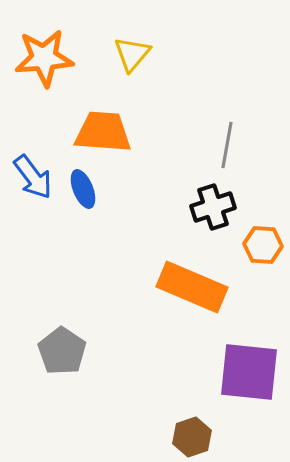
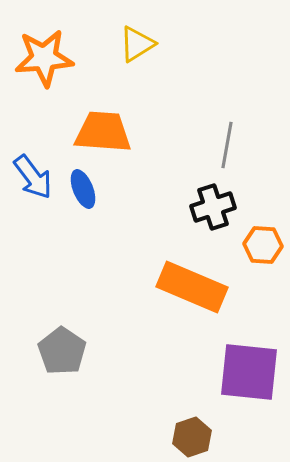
yellow triangle: moved 5 px right, 10 px up; rotated 18 degrees clockwise
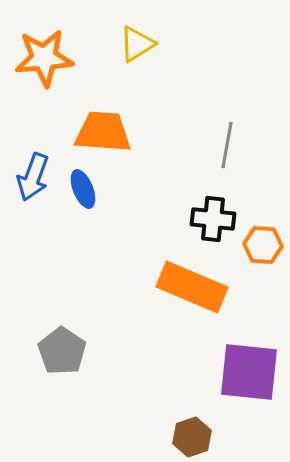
blue arrow: rotated 57 degrees clockwise
black cross: moved 12 px down; rotated 24 degrees clockwise
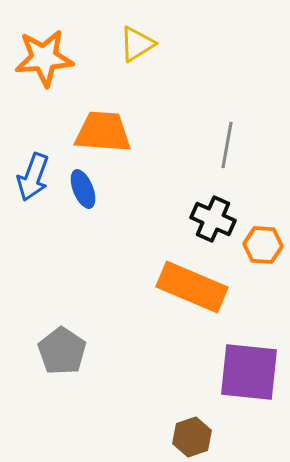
black cross: rotated 18 degrees clockwise
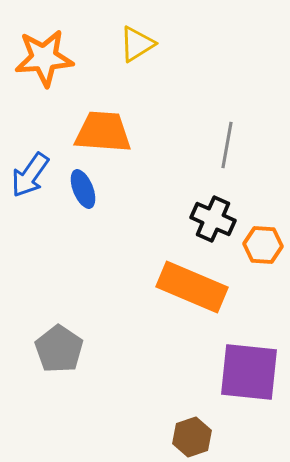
blue arrow: moved 3 px left, 2 px up; rotated 15 degrees clockwise
gray pentagon: moved 3 px left, 2 px up
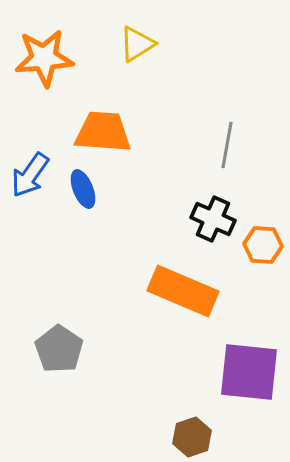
orange rectangle: moved 9 px left, 4 px down
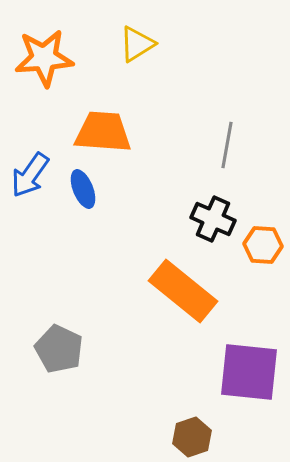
orange rectangle: rotated 16 degrees clockwise
gray pentagon: rotated 9 degrees counterclockwise
